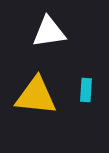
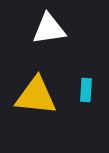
white triangle: moved 3 px up
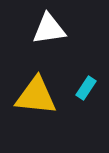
cyan rectangle: moved 2 px up; rotated 30 degrees clockwise
